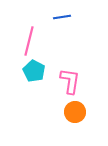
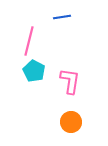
orange circle: moved 4 px left, 10 px down
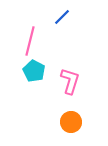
blue line: rotated 36 degrees counterclockwise
pink line: moved 1 px right
pink L-shape: rotated 8 degrees clockwise
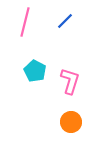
blue line: moved 3 px right, 4 px down
pink line: moved 5 px left, 19 px up
cyan pentagon: moved 1 px right
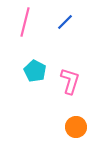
blue line: moved 1 px down
orange circle: moved 5 px right, 5 px down
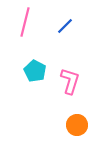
blue line: moved 4 px down
orange circle: moved 1 px right, 2 px up
